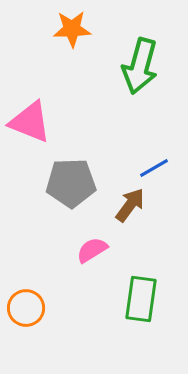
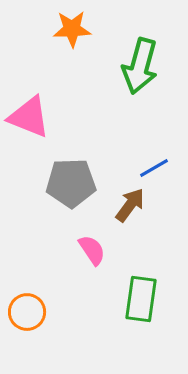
pink triangle: moved 1 px left, 5 px up
pink semicircle: rotated 88 degrees clockwise
orange circle: moved 1 px right, 4 px down
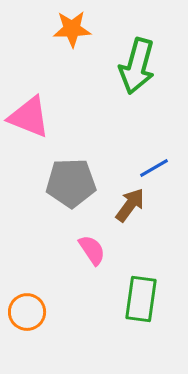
green arrow: moved 3 px left
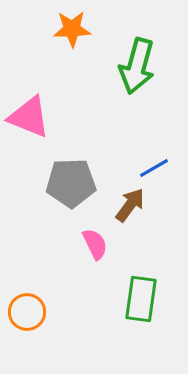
pink semicircle: moved 3 px right, 6 px up; rotated 8 degrees clockwise
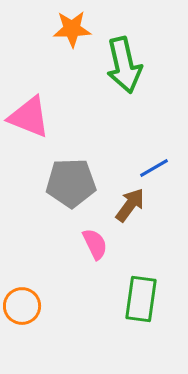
green arrow: moved 13 px left, 1 px up; rotated 28 degrees counterclockwise
orange circle: moved 5 px left, 6 px up
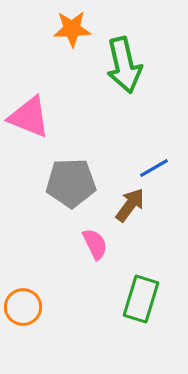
green rectangle: rotated 9 degrees clockwise
orange circle: moved 1 px right, 1 px down
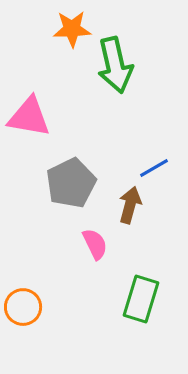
green arrow: moved 9 px left
pink triangle: rotated 12 degrees counterclockwise
gray pentagon: rotated 24 degrees counterclockwise
brown arrow: rotated 21 degrees counterclockwise
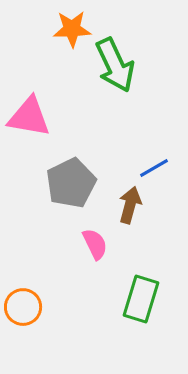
green arrow: rotated 12 degrees counterclockwise
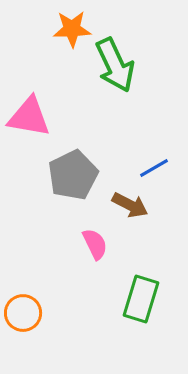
gray pentagon: moved 2 px right, 8 px up
brown arrow: rotated 102 degrees clockwise
orange circle: moved 6 px down
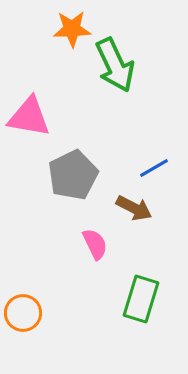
brown arrow: moved 4 px right, 3 px down
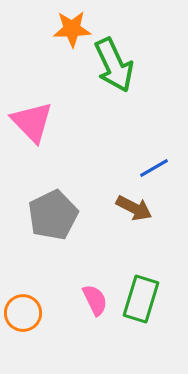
green arrow: moved 1 px left
pink triangle: moved 3 px right, 5 px down; rotated 36 degrees clockwise
gray pentagon: moved 20 px left, 40 px down
pink semicircle: moved 56 px down
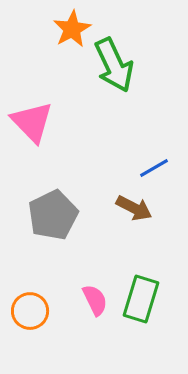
orange star: rotated 27 degrees counterclockwise
orange circle: moved 7 px right, 2 px up
